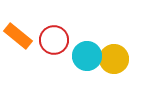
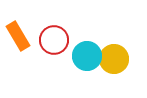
orange rectangle: rotated 20 degrees clockwise
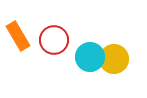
cyan circle: moved 3 px right, 1 px down
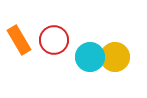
orange rectangle: moved 1 px right, 4 px down
yellow circle: moved 1 px right, 2 px up
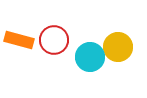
orange rectangle: rotated 44 degrees counterclockwise
yellow circle: moved 3 px right, 10 px up
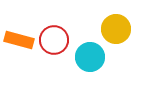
yellow circle: moved 2 px left, 18 px up
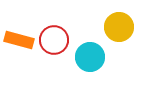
yellow circle: moved 3 px right, 2 px up
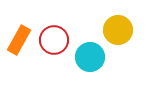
yellow circle: moved 1 px left, 3 px down
orange rectangle: rotated 76 degrees counterclockwise
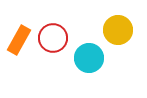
red circle: moved 1 px left, 2 px up
cyan circle: moved 1 px left, 1 px down
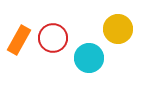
yellow circle: moved 1 px up
